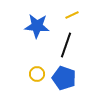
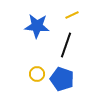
blue pentagon: moved 2 px left, 1 px down
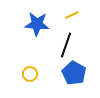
blue star: moved 2 px up
yellow circle: moved 7 px left
blue pentagon: moved 12 px right, 6 px up; rotated 10 degrees clockwise
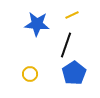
blue pentagon: rotated 10 degrees clockwise
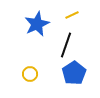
blue star: rotated 30 degrees counterclockwise
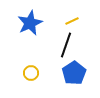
yellow line: moved 6 px down
blue star: moved 7 px left, 1 px up
yellow circle: moved 1 px right, 1 px up
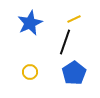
yellow line: moved 2 px right, 2 px up
black line: moved 1 px left, 3 px up
yellow circle: moved 1 px left, 1 px up
